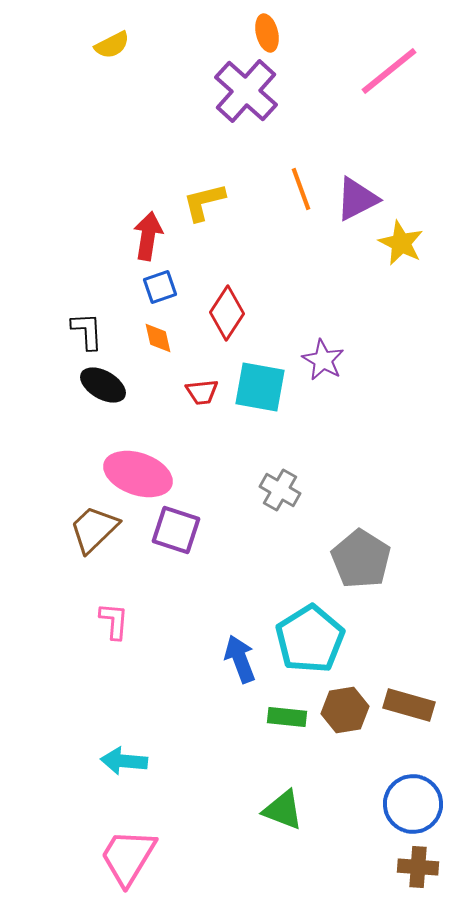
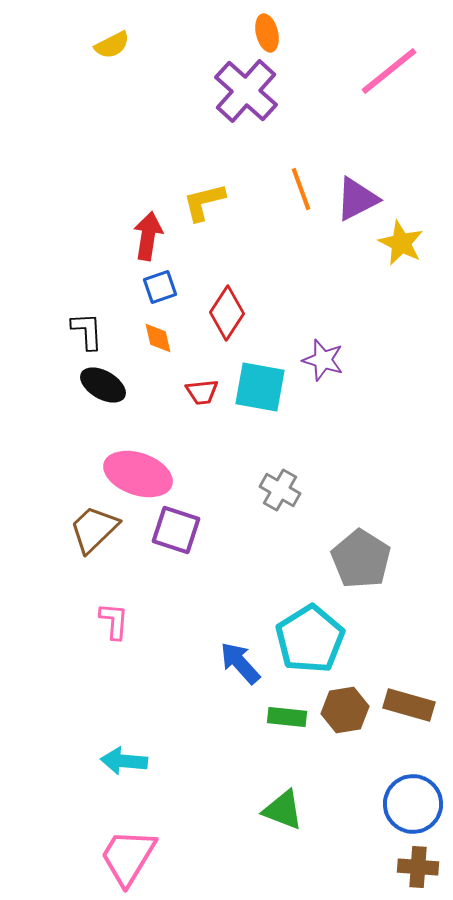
purple star: rotated 12 degrees counterclockwise
blue arrow: moved 4 px down; rotated 21 degrees counterclockwise
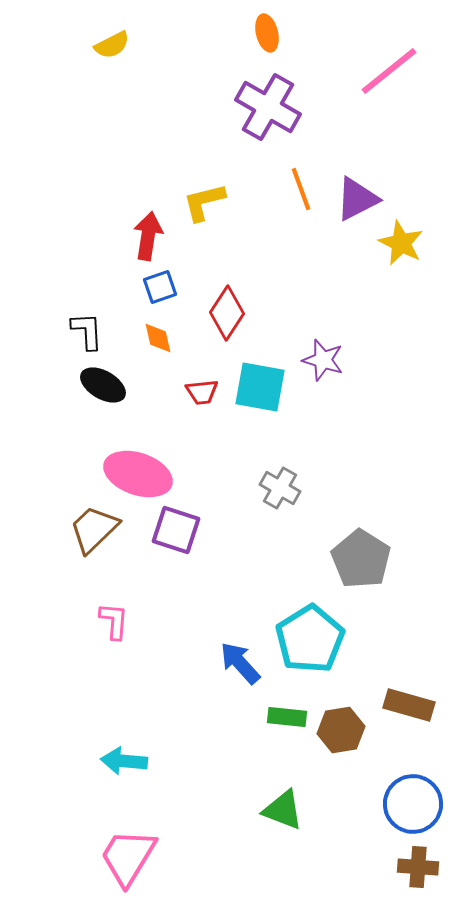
purple cross: moved 22 px right, 16 px down; rotated 12 degrees counterclockwise
gray cross: moved 2 px up
brown hexagon: moved 4 px left, 20 px down
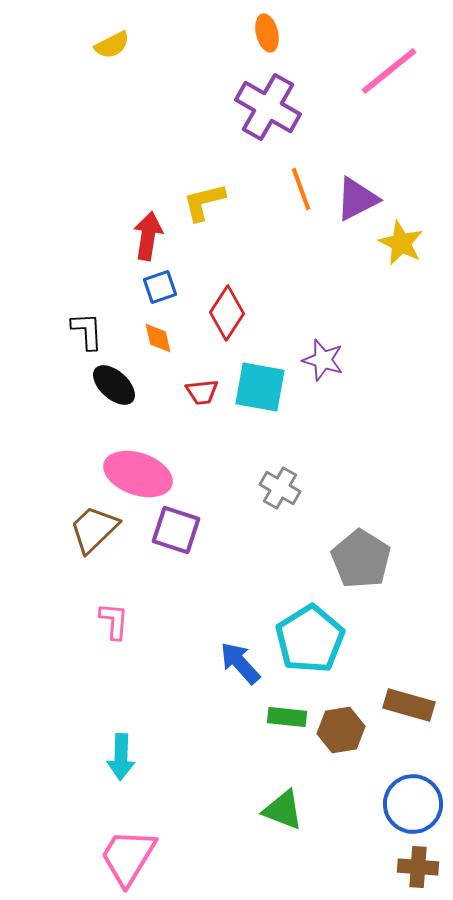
black ellipse: moved 11 px right; rotated 12 degrees clockwise
cyan arrow: moved 3 px left, 4 px up; rotated 93 degrees counterclockwise
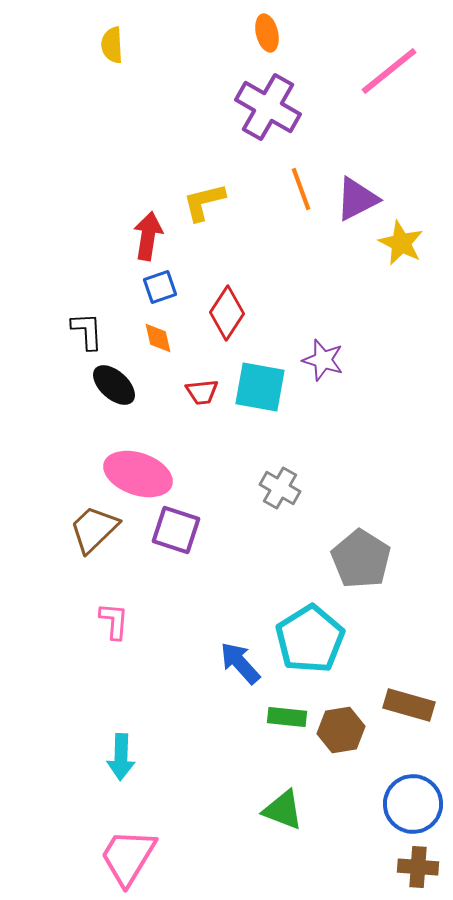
yellow semicircle: rotated 114 degrees clockwise
